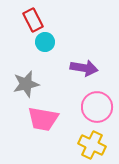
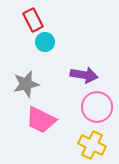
purple arrow: moved 7 px down
pink trapezoid: moved 2 px left, 1 px down; rotated 16 degrees clockwise
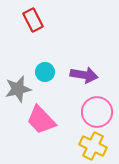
cyan circle: moved 30 px down
gray star: moved 8 px left, 5 px down
pink circle: moved 5 px down
pink trapezoid: rotated 20 degrees clockwise
yellow cross: moved 1 px right, 1 px down
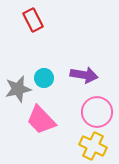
cyan circle: moved 1 px left, 6 px down
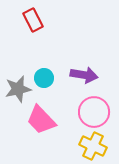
pink circle: moved 3 px left
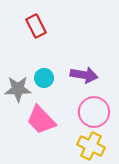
red rectangle: moved 3 px right, 6 px down
gray star: rotated 12 degrees clockwise
yellow cross: moved 2 px left
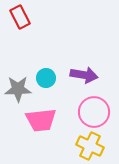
red rectangle: moved 16 px left, 9 px up
cyan circle: moved 2 px right
pink trapezoid: rotated 52 degrees counterclockwise
yellow cross: moved 1 px left
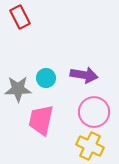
pink trapezoid: rotated 108 degrees clockwise
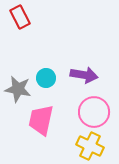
gray star: rotated 12 degrees clockwise
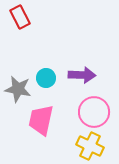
purple arrow: moved 2 px left; rotated 8 degrees counterclockwise
